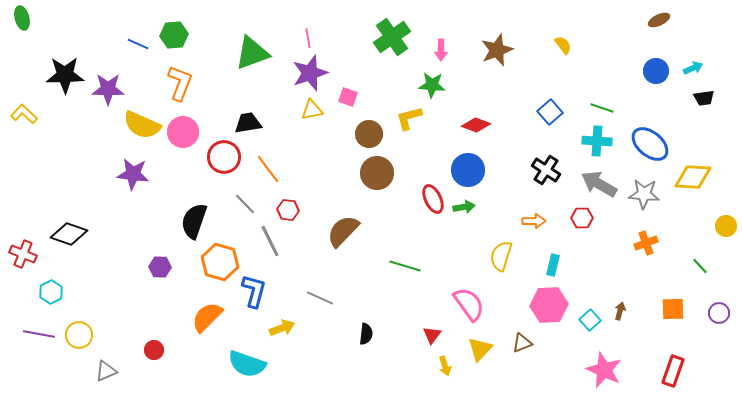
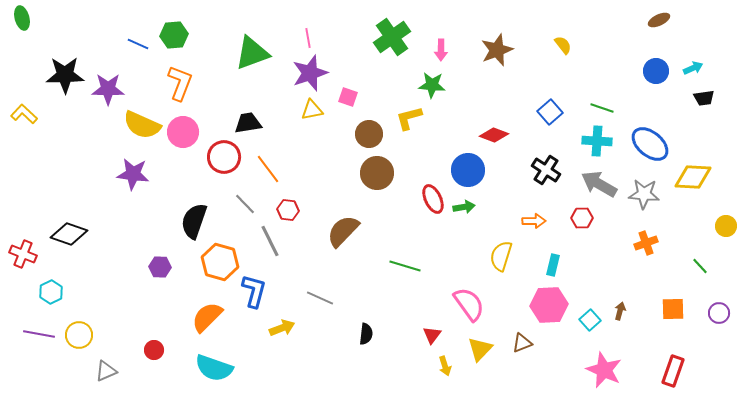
red diamond at (476, 125): moved 18 px right, 10 px down
cyan semicircle at (247, 364): moved 33 px left, 4 px down
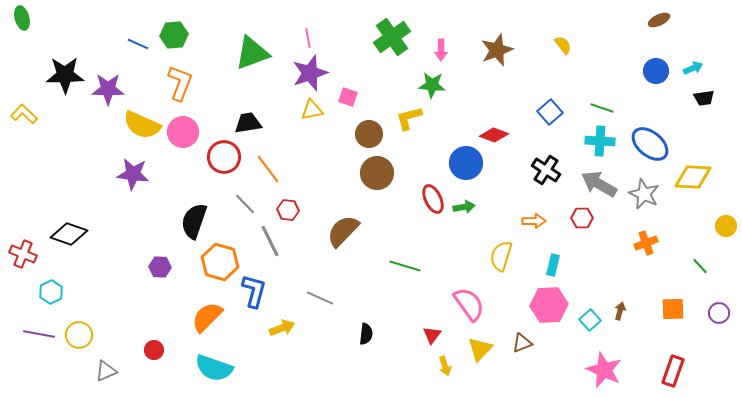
cyan cross at (597, 141): moved 3 px right
blue circle at (468, 170): moved 2 px left, 7 px up
gray star at (644, 194): rotated 20 degrees clockwise
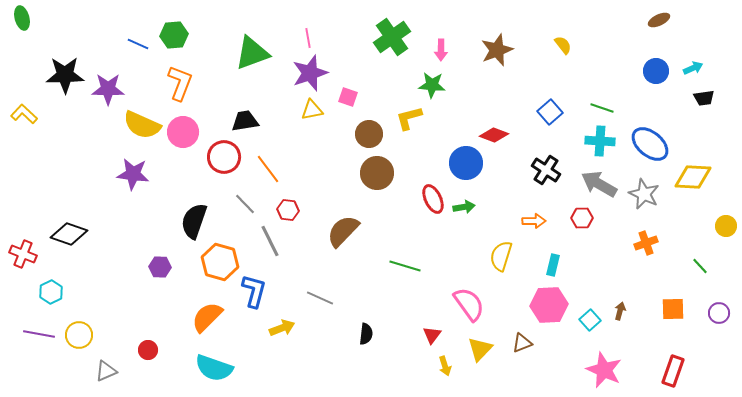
black trapezoid at (248, 123): moved 3 px left, 2 px up
red circle at (154, 350): moved 6 px left
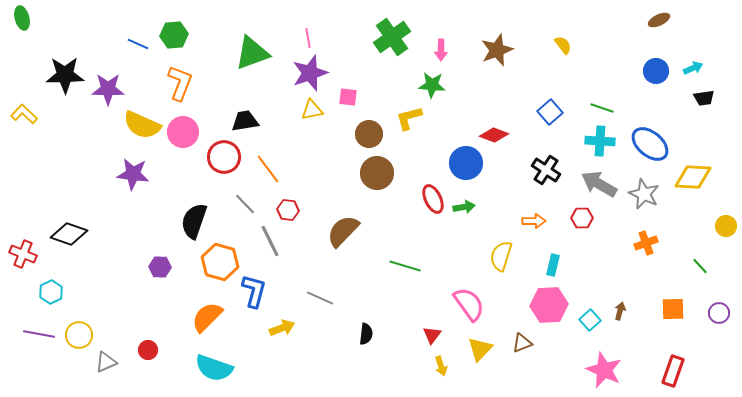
pink square at (348, 97): rotated 12 degrees counterclockwise
yellow arrow at (445, 366): moved 4 px left
gray triangle at (106, 371): moved 9 px up
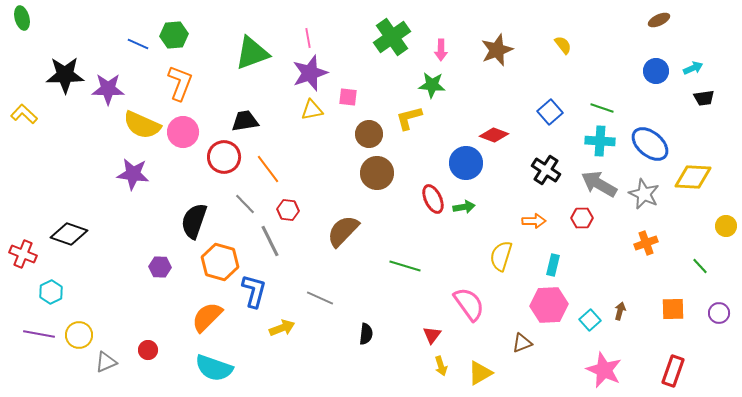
yellow triangle at (480, 349): moved 24 px down; rotated 16 degrees clockwise
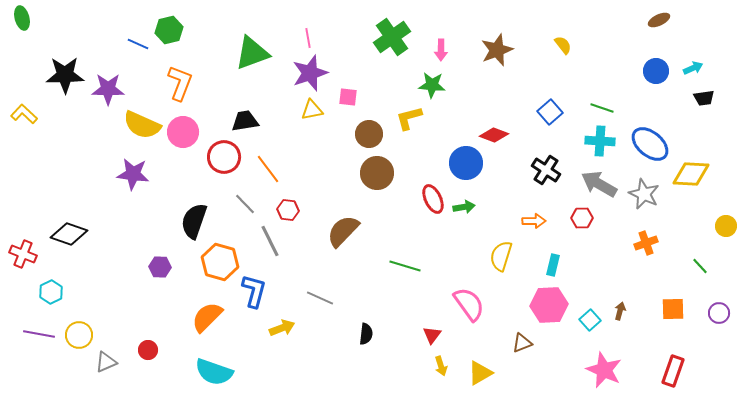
green hexagon at (174, 35): moved 5 px left, 5 px up; rotated 8 degrees counterclockwise
yellow diamond at (693, 177): moved 2 px left, 3 px up
cyan semicircle at (214, 368): moved 4 px down
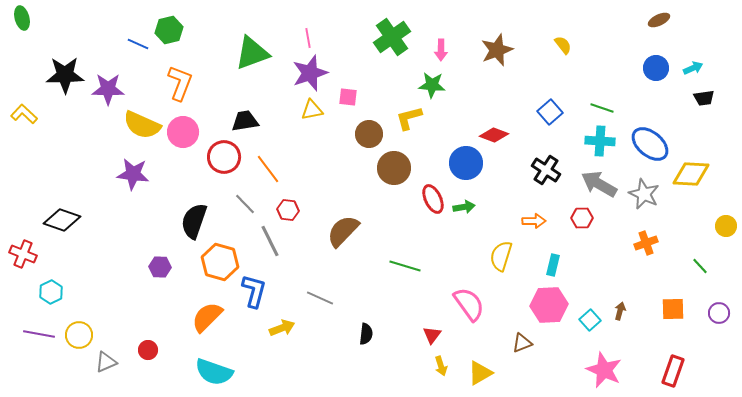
blue circle at (656, 71): moved 3 px up
brown circle at (377, 173): moved 17 px right, 5 px up
black diamond at (69, 234): moved 7 px left, 14 px up
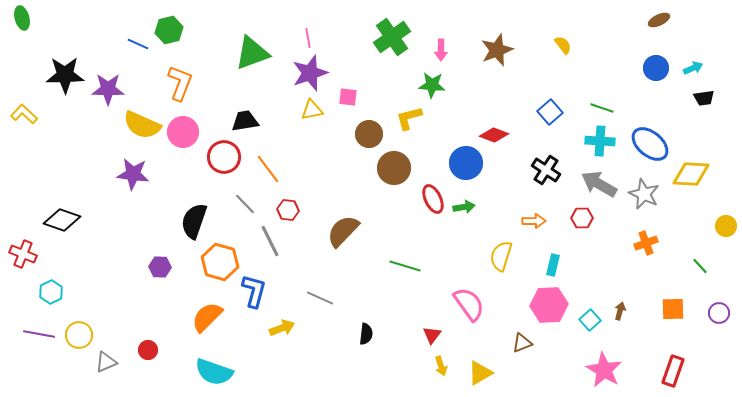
pink star at (604, 370): rotated 6 degrees clockwise
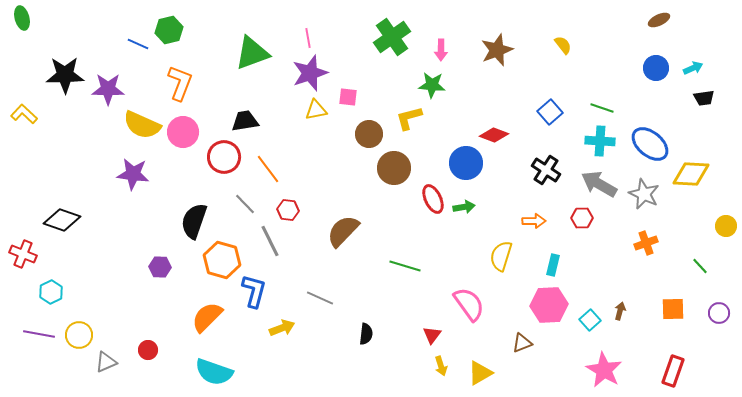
yellow triangle at (312, 110): moved 4 px right
orange hexagon at (220, 262): moved 2 px right, 2 px up
